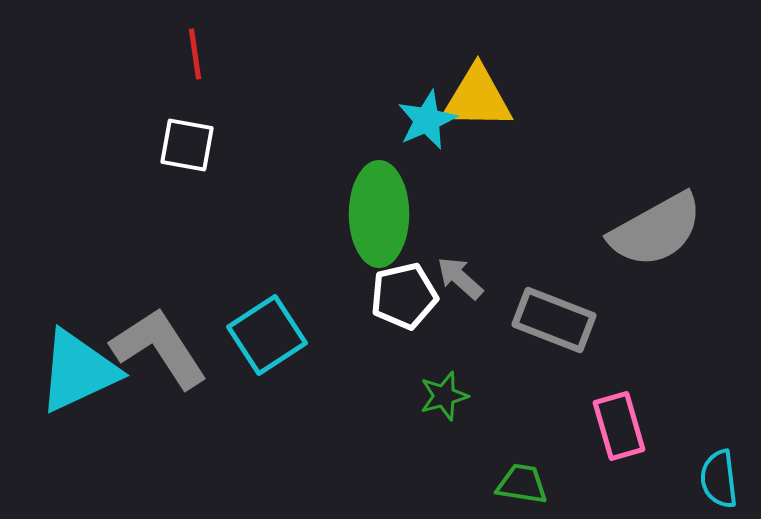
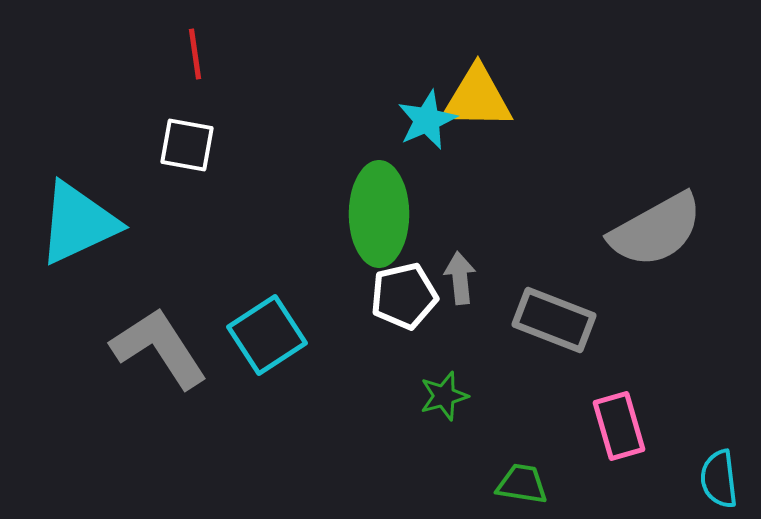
gray arrow: rotated 42 degrees clockwise
cyan triangle: moved 148 px up
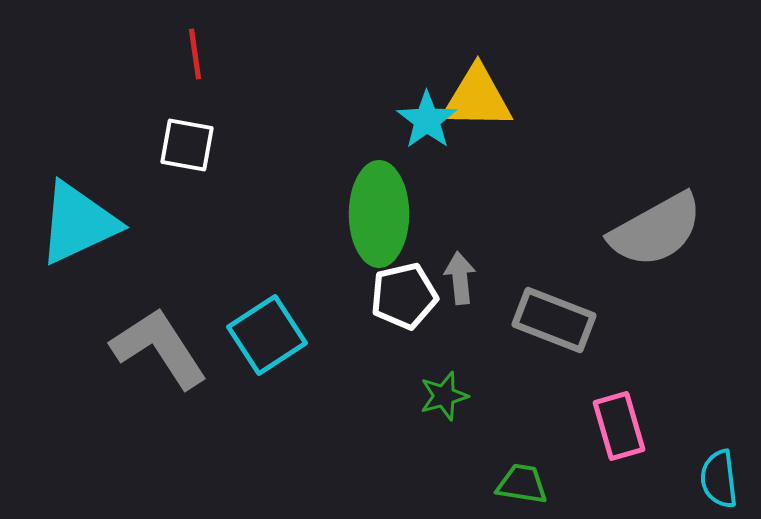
cyan star: rotated 12 degrees counterclockwise
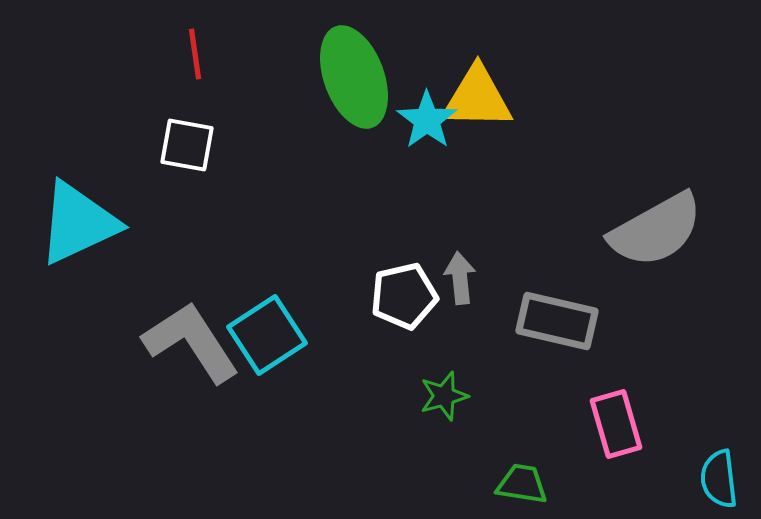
green ellipse: moved 25 px left, 137 px up; rotated 20 degrees counterclockwise
gray rectangle: moved 3 px right, 1 px down; rotated 8 degrees counterclockwise
gray L-shape: moved 32 px right, 6 px up
pink rectangle: moved 3 px left, 2 px up
